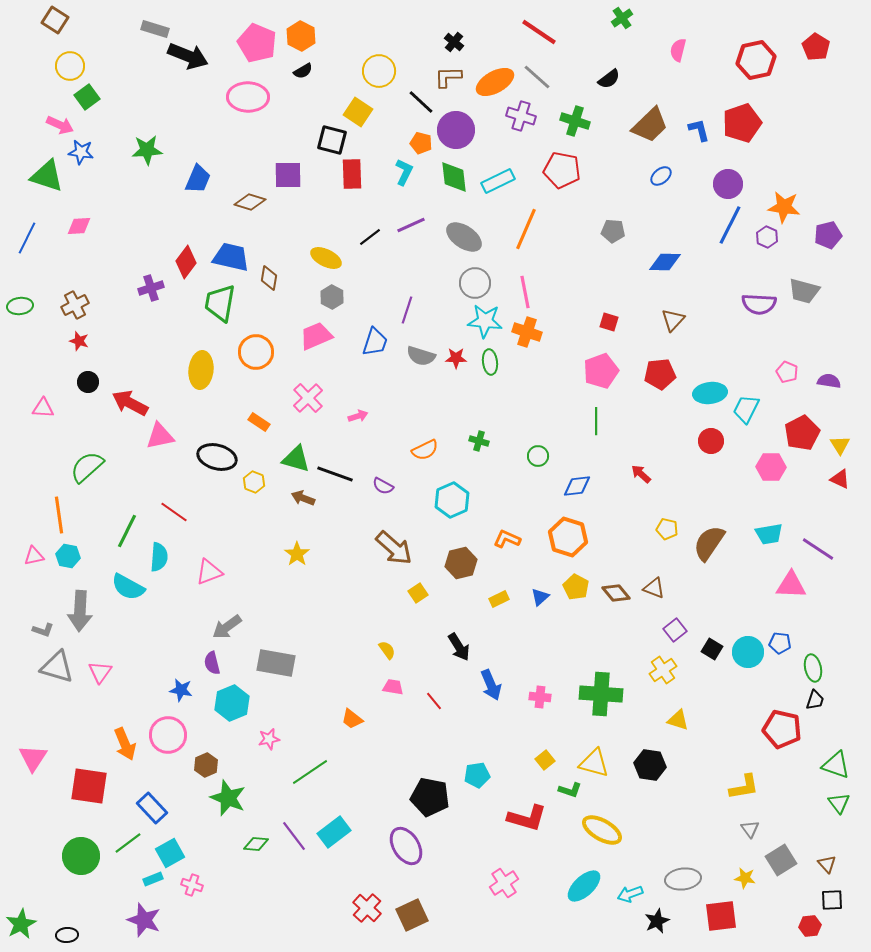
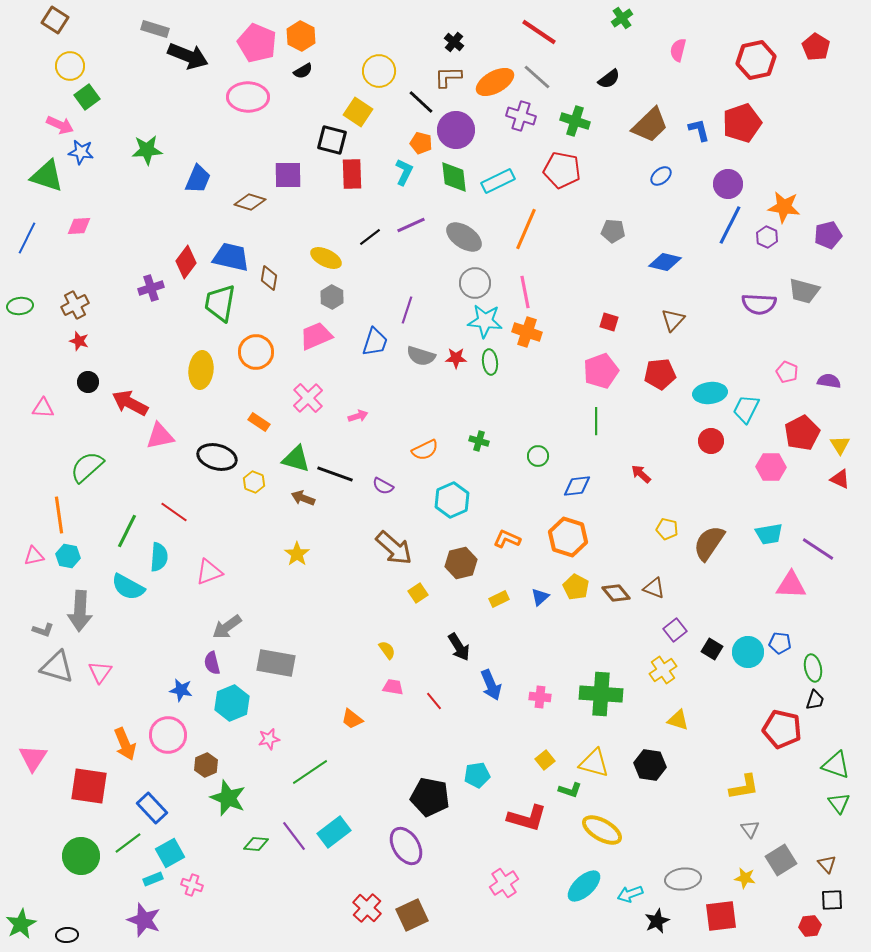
blue diamond at (665, 262): rotated 12 degrees clockwise
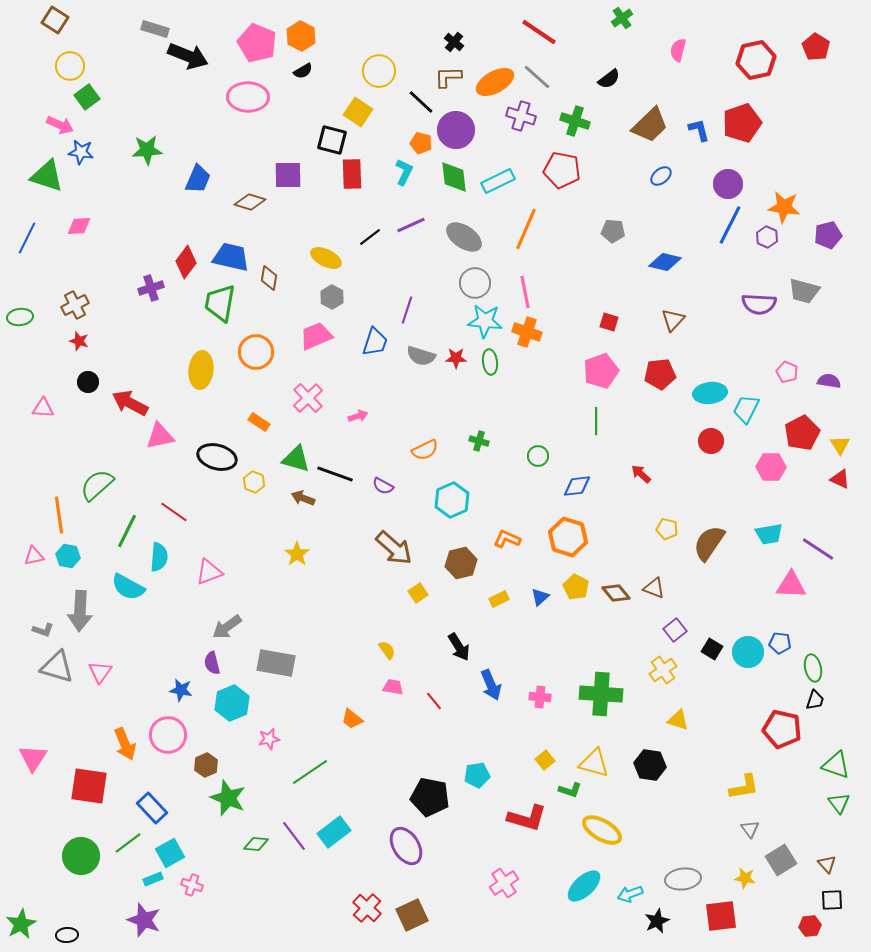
green ellipse at (20, 306): moved 11 px down
green semicircle at (87, 467): moved 10 px right, 18 px down
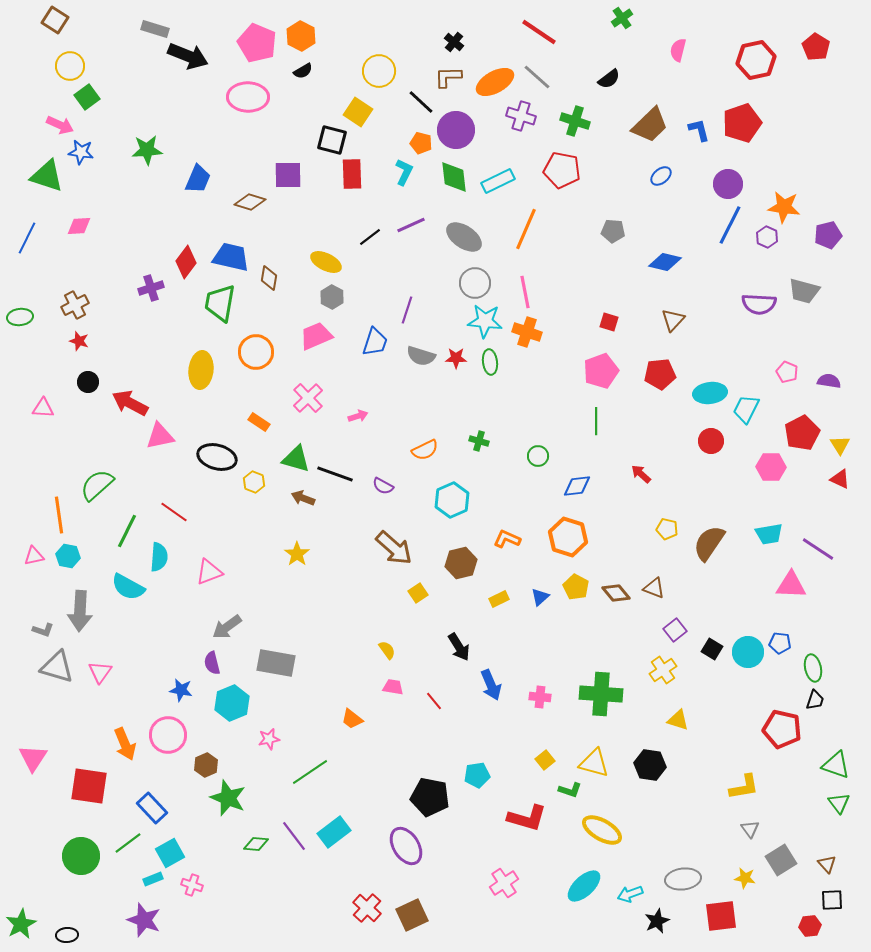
yellow ellipse at (326, 258): moved 4 px down
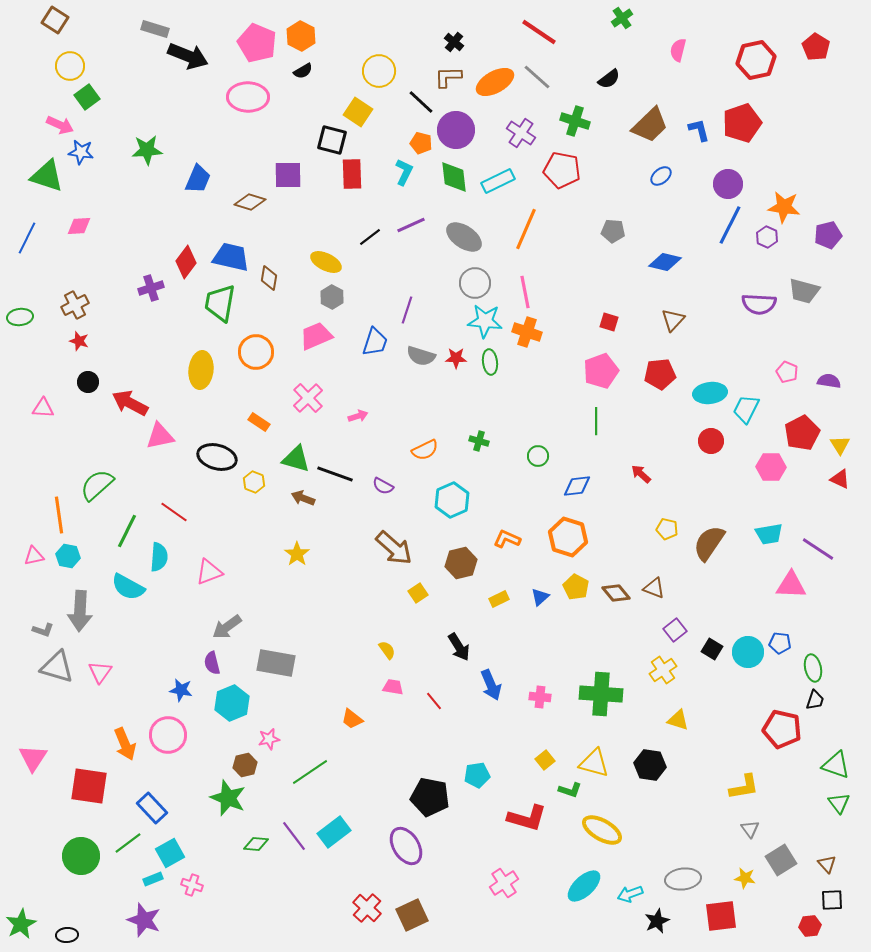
purple cross at (521, 116): moved 17 px down; rotated 16 degrees clockwise
brown hexagon at (206, 765): moved 39 px right; rotated 10 degrees clockwise
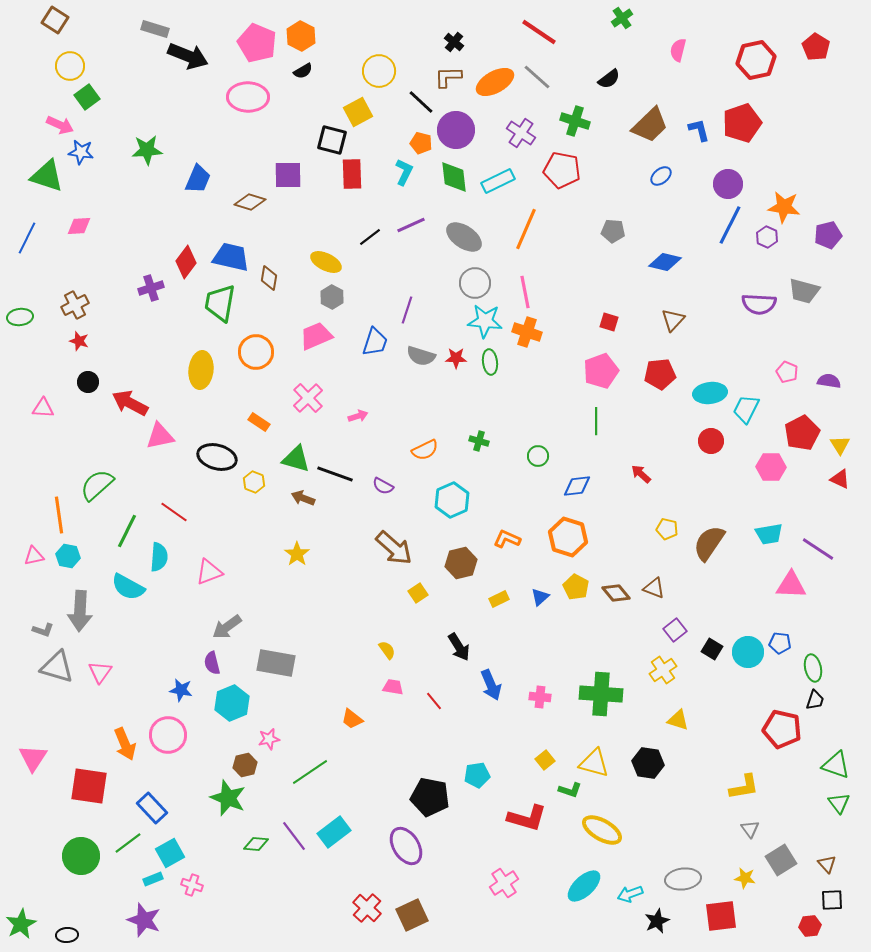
yellow square at (358, 112): rotated 28 degrees clockwise
black hexagon at (650, 765): moved 2 px left, 2 px up
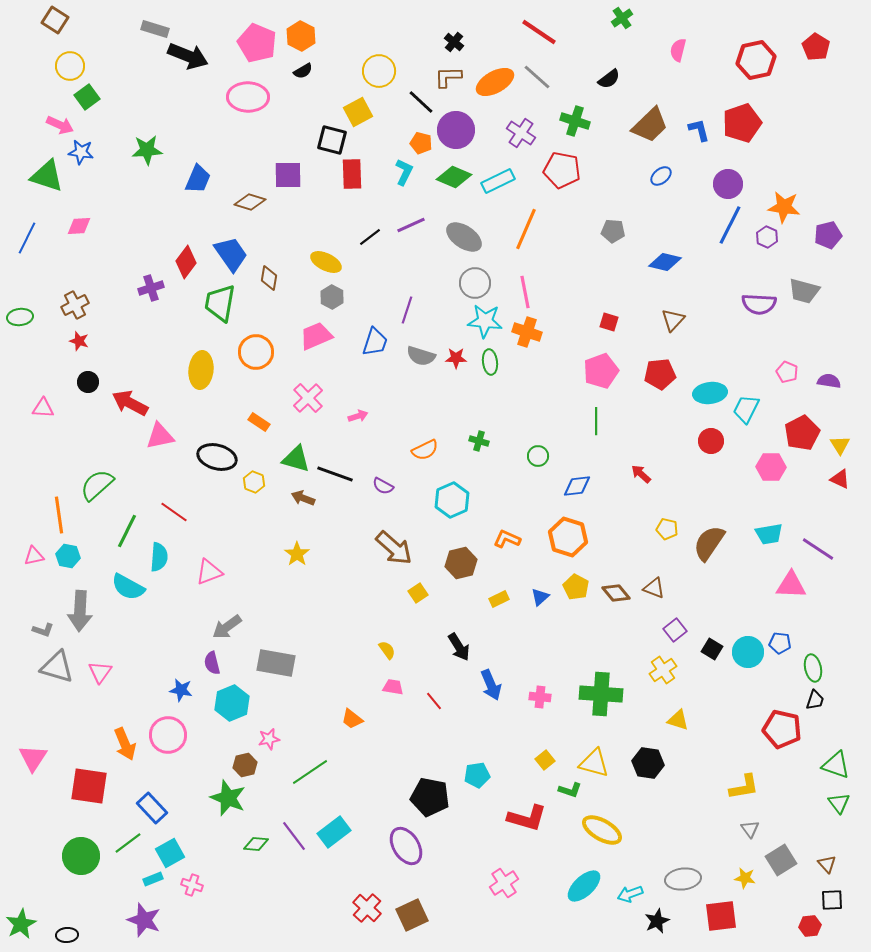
green diamond at (454, 177): rotated 60 degrees counterclockwise
blue trapezoid at (231, 257): moved 3 px up; rotated 42 degrees clockwise
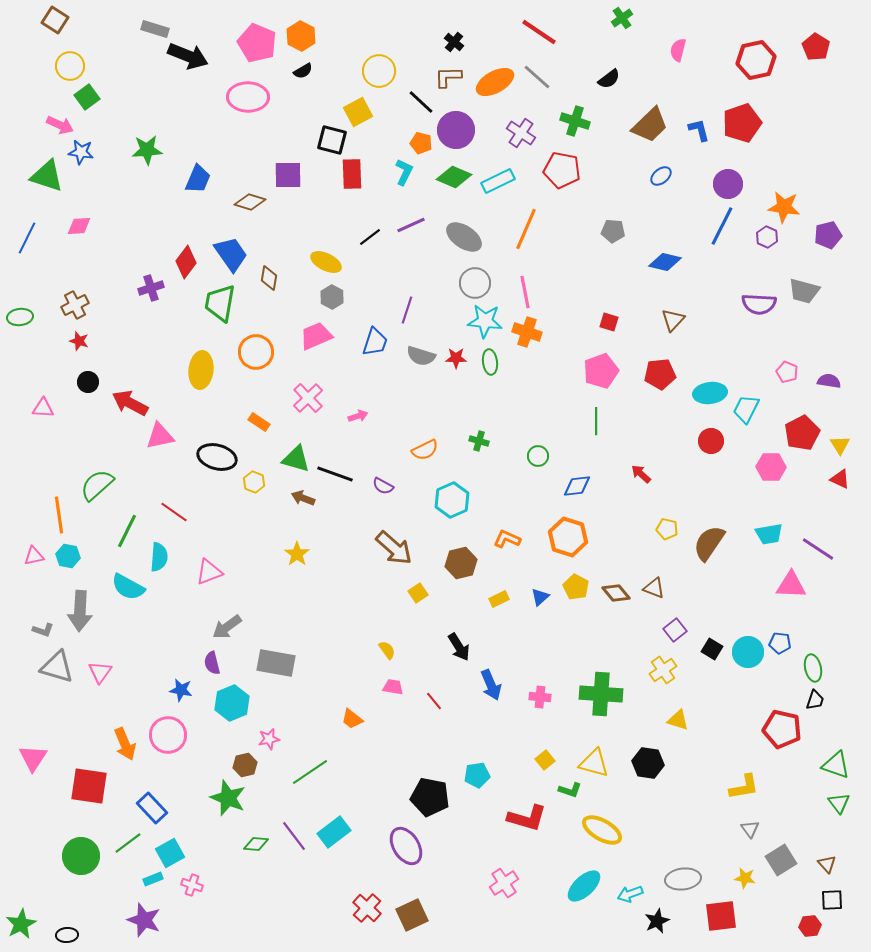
blue line at (730, 225): moved 8 px left, 1 px down
